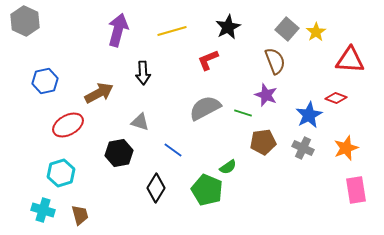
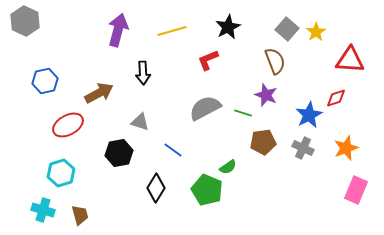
red diamond: rotated 40 degrees counterclockwise
pink rectangle: rotated 32 degrees clockwise
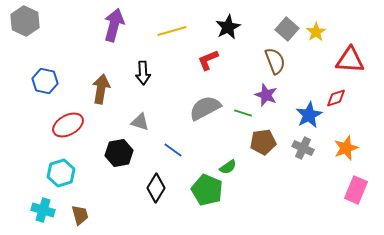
purple arrow: moved 4 px left, 5 px up
blue hexagon: rotated 25 degrees clockwise
brown arrow: moved 2 px right, 4 px up; rotated 52 degrees counterclockwise
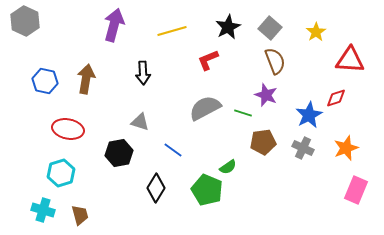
gray square: moved 17 px left, 1 px up
brown arrow: moved 15 px left, 10 px up
red ellipse: moved 4 px down; rotated 40 degrees clockwise
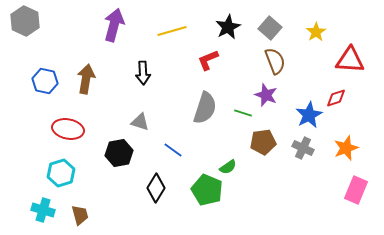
gray semicircle: rotated 136 degrees clockwise
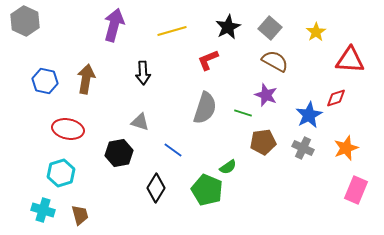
brown semicircle: rotated 40 degrees counterclockwise
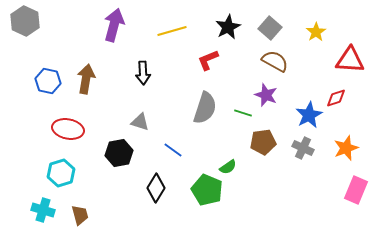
blue hexagon: moved 3 px right
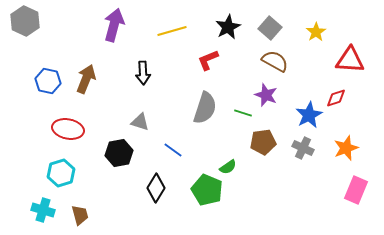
brown arrow: rotated 12 degrees clockwise
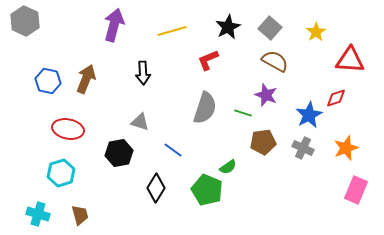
cyan cross: moved 5 px left, 4 px down
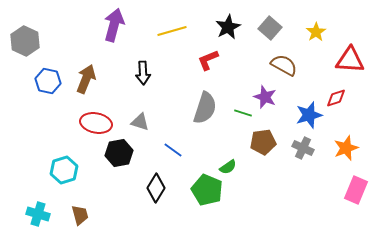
gray hexagon: moved 20 px down
brown semicircle: moved 9 px right, 4 px down
purple star: moved 1 px left, 2 px down
blue star: rotated 12 degrees clockwise
red ellipse: moved 28 px right, 6 px up
cyan hexagon: moved 3 px right, 3 px up
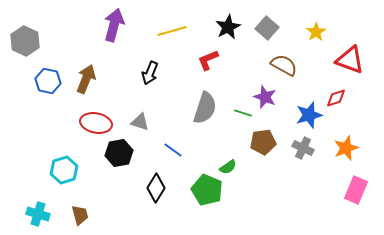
gray square: moved 3 px left
red triangle: rotated 16 degrees clockwise
black arrow: moved 7 px right; rotated 25 degrees clockwise
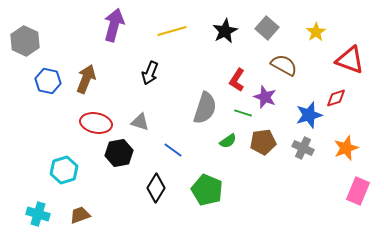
black star: moved 3 px left, 4 px down
red L-shape: moved 29 px right, 20 px down; rotated 35 degrees counterclockwise
green semicircle: moved 26 px up
pink rectangle: moved 2 px right, 1 px down
brown trapezoid: rotated 95 degrees counterclockwise
